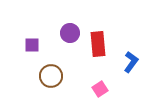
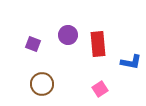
purple circle: moved 2 px left, 2 px down
purple square: moved 1 px right, 1 px up; rotated 21 degrees clockwise
blue L-shape: rotated 65 degrees clockwise
brown circle: moved 9 px left, 8 px down
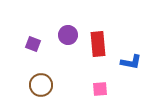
brown circle: moved 1 px left, 1 px down
pink square: rotated 28 degrees clockwise
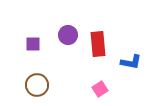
purple square: rotated 21 degrees counterclockwise
brown circle: moved 4 px left
pink square: rotated 28 degrees counterclockwise
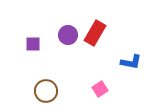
red rectangle: moved 3 px left, 11 px up; rotated 35 degrees clockwise
brown circle: moved 9 px right, 6 px down
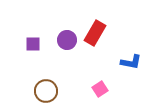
purple circle: moved 1 px left, 5 px down
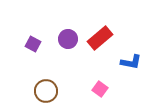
red rectangle: moved 5 px right, 5 px down; rotated 20 degrees clockwise
purple circle: moved 1 px right, 1 px up
purple square: rotated 28 degrees clockwise
pink square: rotated 21 degrees counterclockwise
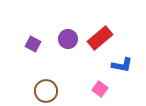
blue L-shape: moved 9 px left, 3 px down
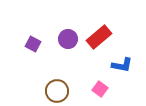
red rectangle: moved 1 px left, 1 px up
brown circle: moved 11 px right
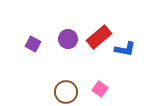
blue L-shape: moved 3 px right, 16 px up
brown circle: moved 9 px right, 1 px down
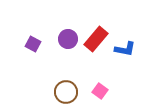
red rectangle: moved 3 px left, 2 px down; rotated 10 degrees counterclockwise
pink square: moved 2 px down
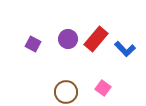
blue L-shape: rotated 35 degrees clockwise
pink square: moved 3 px right, 3 px up
